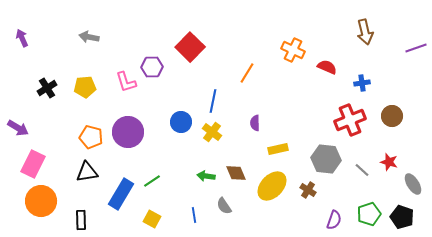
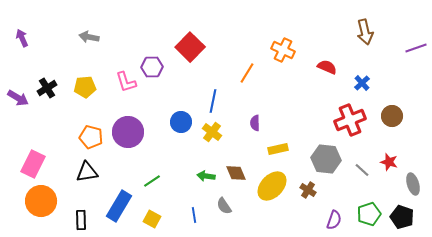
orange cross at (293, 50): moved 10 px left
blue cross at (362, 83): rotated 35 degrees counterclockwise
purple arrow at (18, 128): moved 30 px up
gray ellipse at (413, 184): rotated 15 degrees clockwise
blue rectangle at (121, 194): moved 2 px left, 12 px down
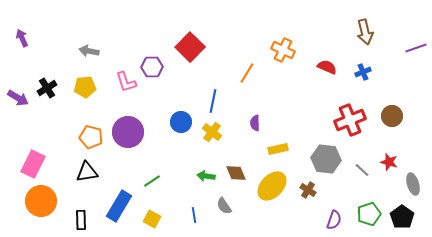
gray arrow at (89, 37): moved 14 px down
blue cross at (362, 83): moved 1 px right, 11 px up; rotated 21 degrees clockwise
black pentagon at (402, 217): rotated 15 degrees clockwise
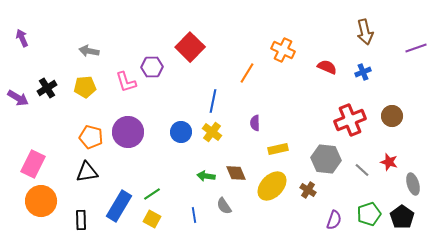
blue circle at (181, 122): moved 10 px down
green line at (152, 181): moved 13 px down
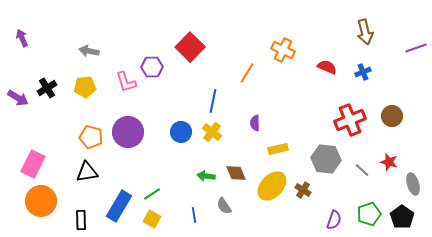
brown cross at (308, 190): moved 5 px left
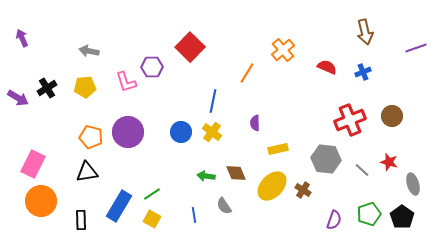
orange cross at (283, 50): rotated 25 degrees clockwise
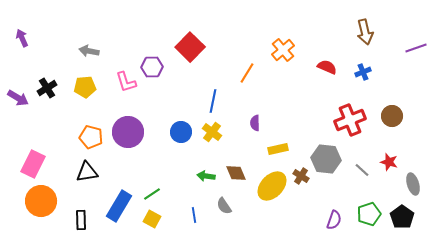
brown cross at (303, 190): moved 2 px left, 14 px up
